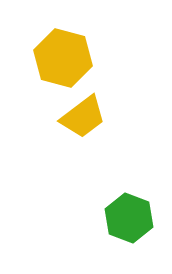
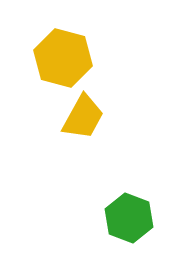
yellow trapezoid: rotated 24 degrees counterclockwise
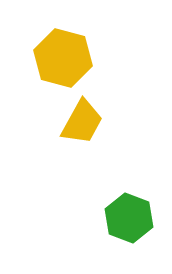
yellow trapezoid: moved 1 px left, 5 px down
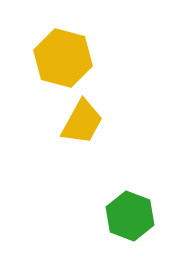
green hexagon: moved 1 px right, 2 px up
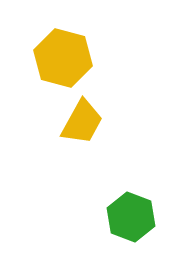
green hexagon: moved 1 px right, 1 px down
